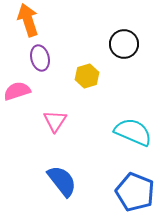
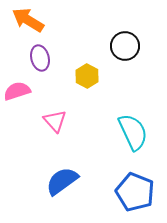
orange arrow: rotated 40 degrees counterclockwise
black circle: moved 1 px right, 2 px down
yellow hexagon: rotated 15 degrees counterclockwise
pink triangle: rotated 15 degrees counterclockwise
cyan semicircle: rotated 42 degrees clockwise
blue semicircle: rotated 88 degrees counterclockwise
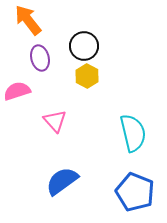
orange arrow: rotated 20 degrees clockwise
black circle: moved 41 px left
cyan semicircle: moved 1 px down; rotated 12 degrees clockwise
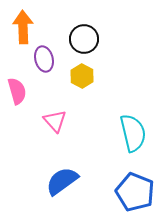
orange arrow: moved 5 px left, 7 px down; rotated 36 degrees clockwise
black circle: moved 7 px up
purple ellipse: moved 4 px right, 1 px down
yellow hexagon: moved 5 px left
pink semicircle: rotated 92 degrees clockwise
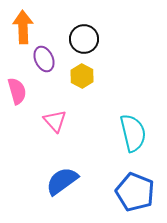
purple ellipse: rotated 10 degrees counterclockwise
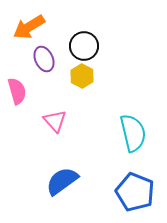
orange arrow: moved 6 px right; rotated 120 degrees counterclockwise
black circle: moved 7 px down
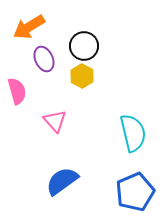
blue pentagon: rotated 27 degrees clockwise
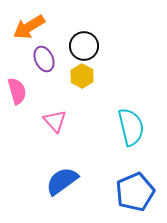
cyan semicircle: moved 2 px left, 6 px up
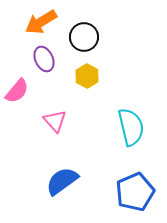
orange arrow: moved 12 px right, 5 px up
black circle: moved 9 px up
yellow hexagon: moved 5 px right
pink semicircle: rotated 56 degrees clockwise
